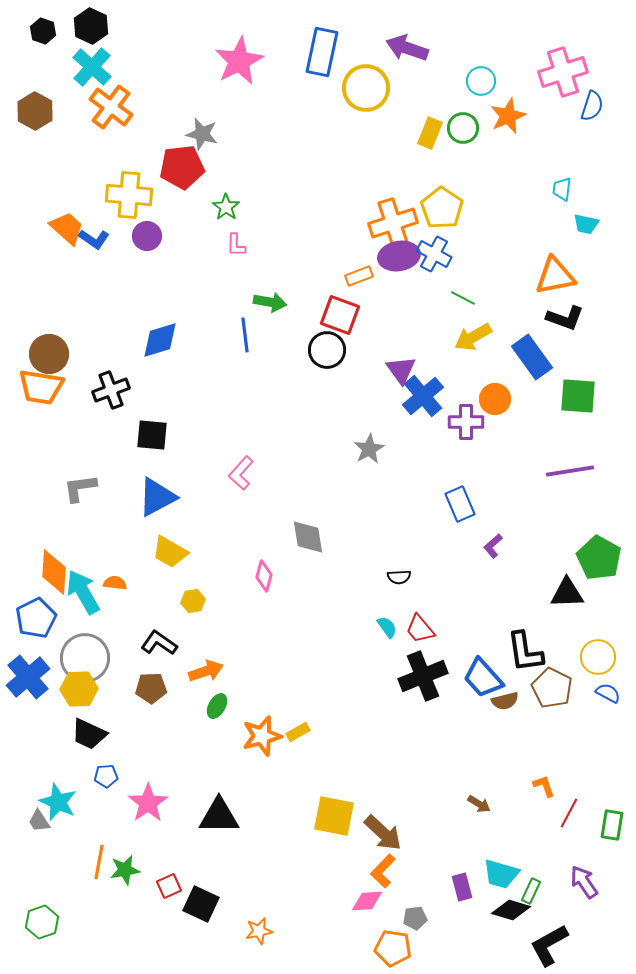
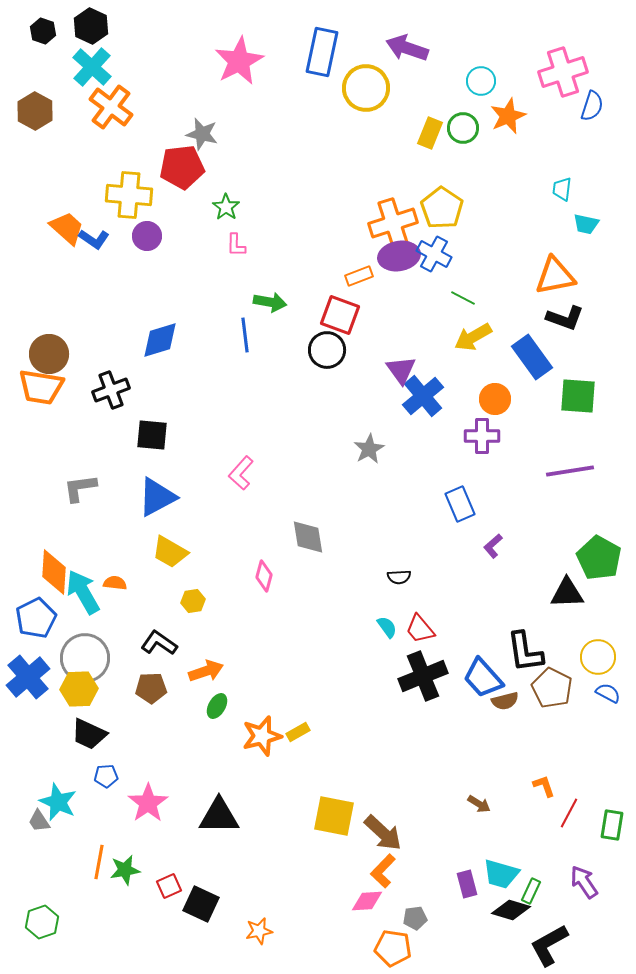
purple cross at (466, 422): moved 16 px right, 14 px down
purple rectangle at (462, 887): moved 5 px right, 3 px up
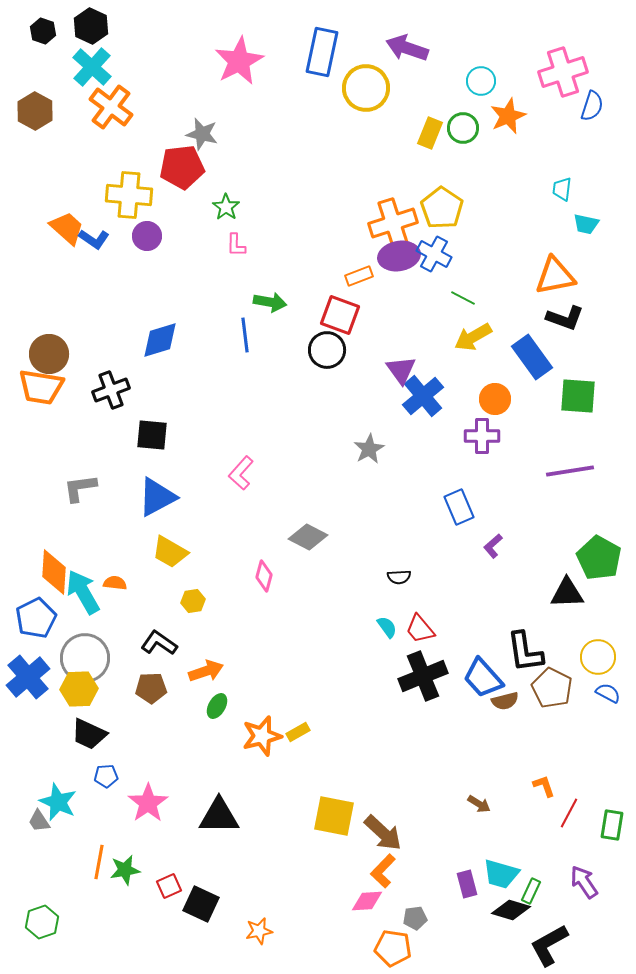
blue rectangle at (460, 504): moved 1 px left, 3 px down
gray diamond at (308, 537): rotated 54 degrees counterclockwise
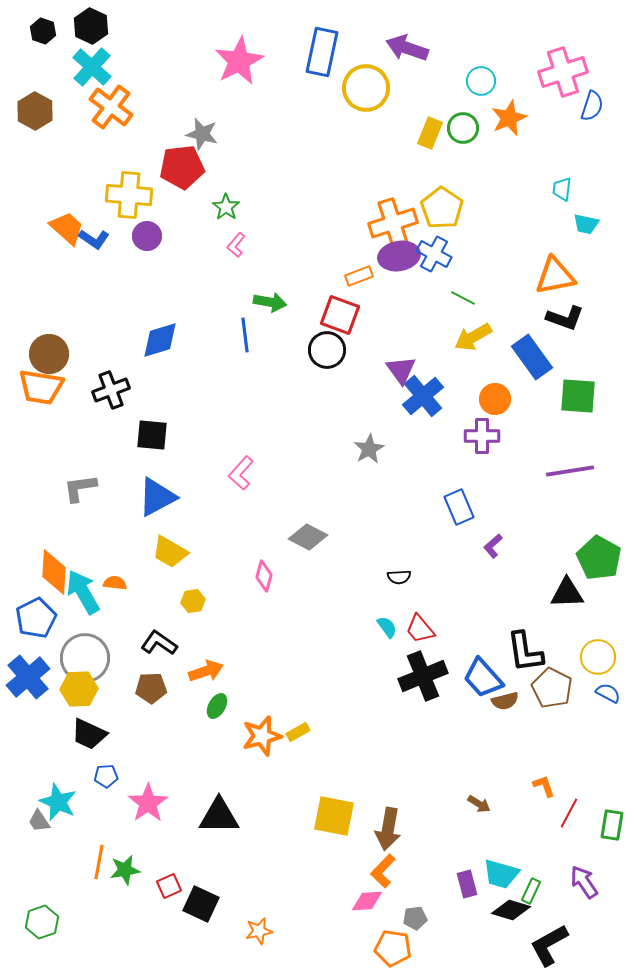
orange star at (508, 116): moved 1 px right, 2 px down
pink L-shape at (236, 245): rotated 40 degrees clockwise
brown arrow at (383, 833): moved 5 px right, 4 px up; rotated 57 degrees clockwise
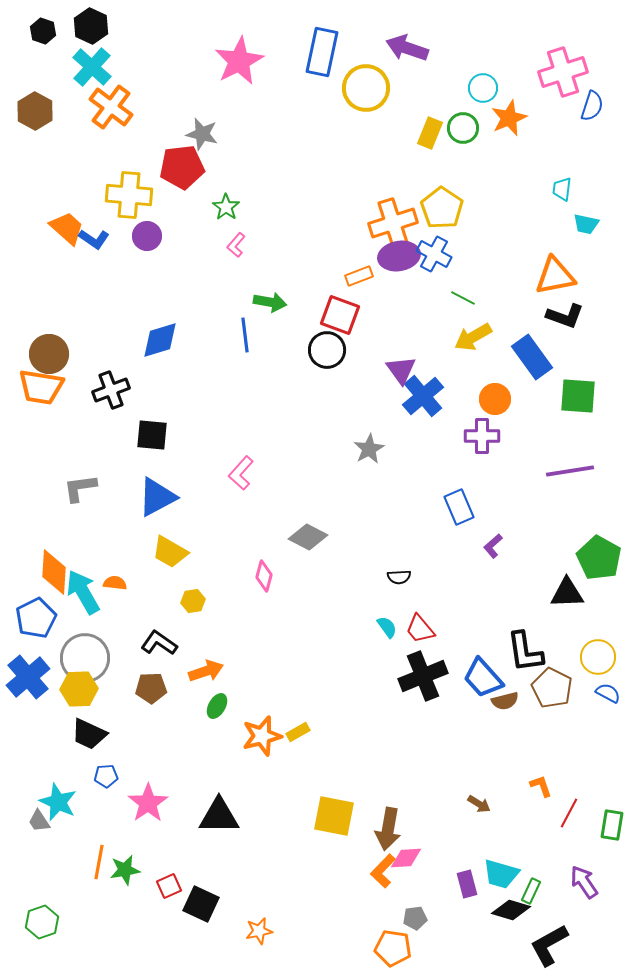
cyan circle at (481, 81): moved 2 px right, 7 px down
black L-shape at (565, 318): moved 2 px up
orange L-shape at (544, 786): moved 3 px left
pink diamond at (367, 901): moved 39 px right, 43 px up
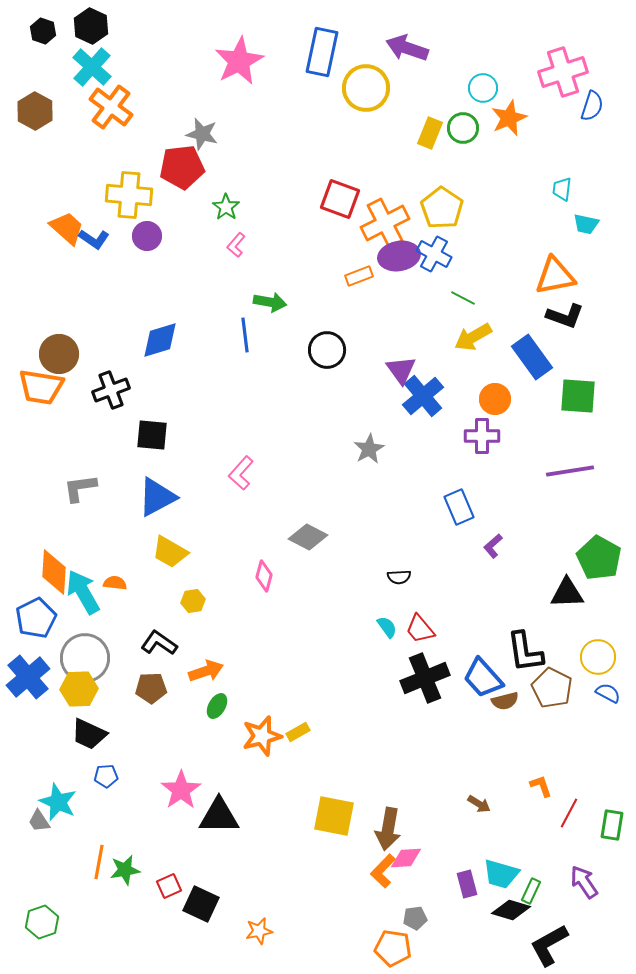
orange cross at (393, 223): moved 8 px left; rotated 9 degrees counterclockwise
red square at (340, 315): moved 116 px up
brown circle at (49, 354): moved 10 px right
black cross at (423, 676): moved 2 px right, 2 px down
pink star at (148, 803): moved 33 px right, 13 px up
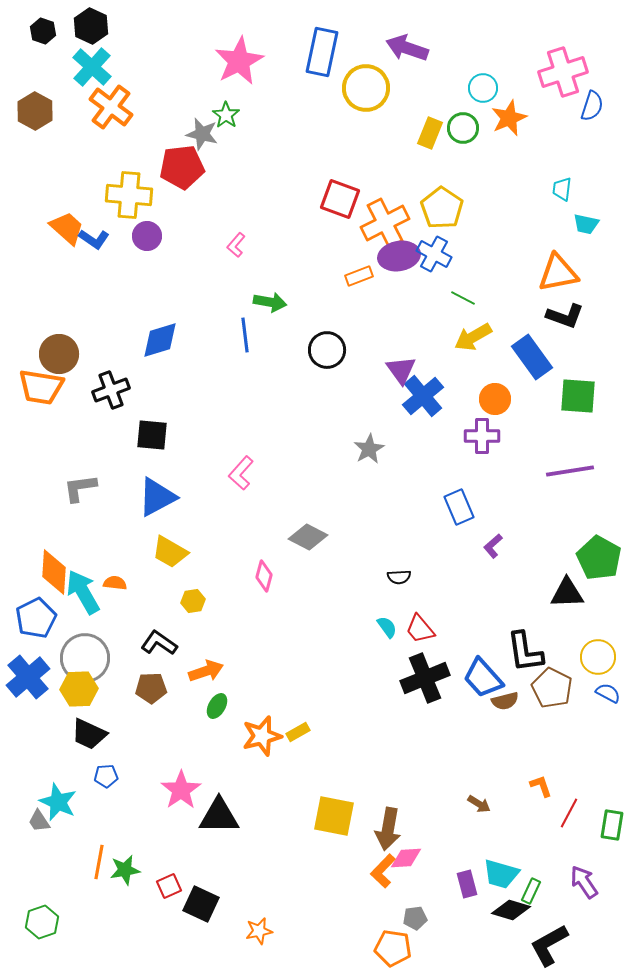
green star at (226, 207): moved 92 px up
orange triangle at (555, 276): moved 3 px right, 3 px up
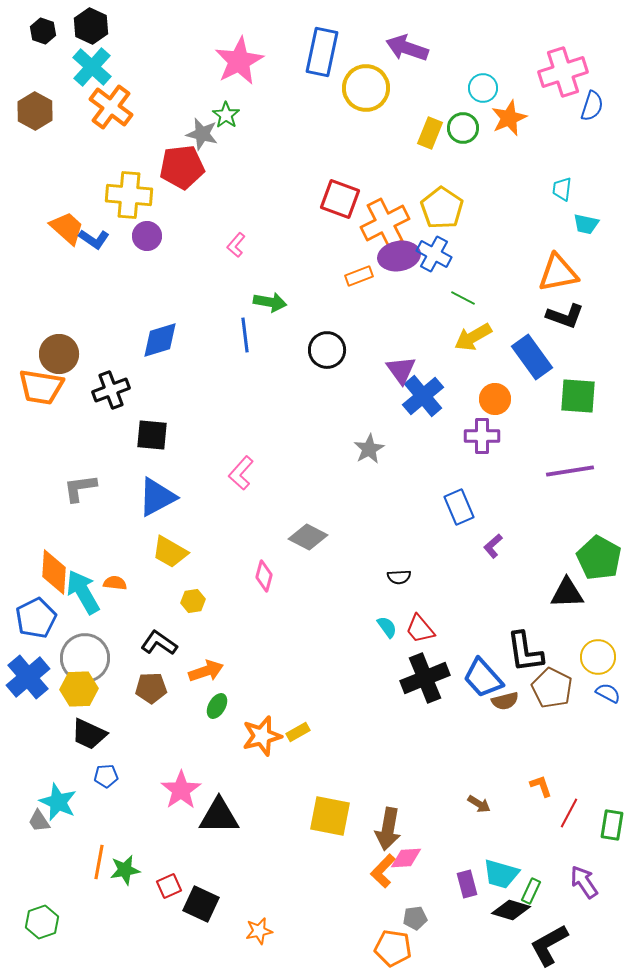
yellow square at (334, 816): moved 4 px left
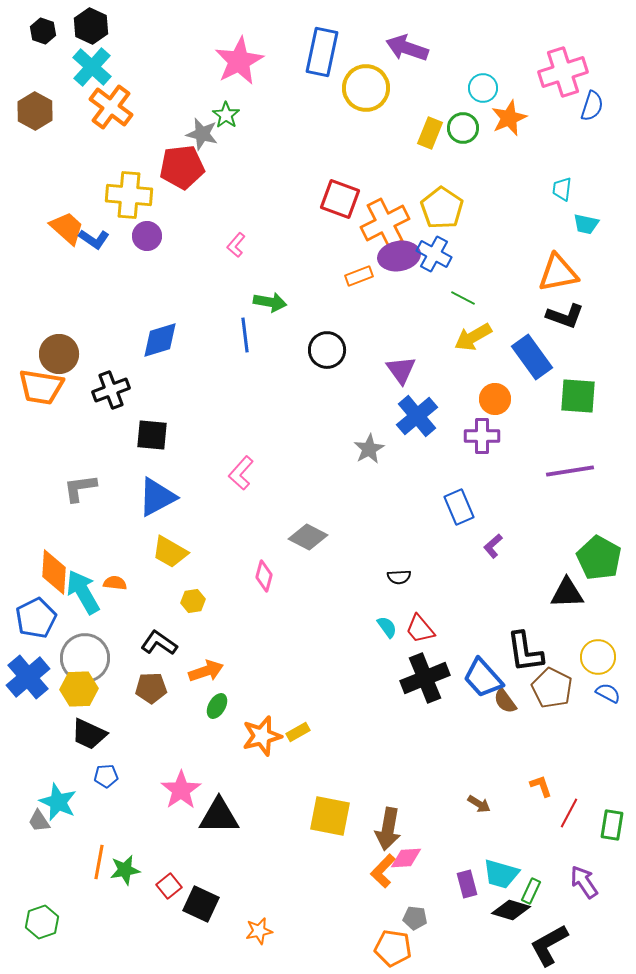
blue cross at (423, 396): moved 6 px left, 20 px down
brown semicircle at (505, 701): rotated 68 degrees clockwise
red square at (169, 886): rotated 15 degrees counterclockwise
gray pentagon at (415, 918): rotated 15 degrees clockwise
